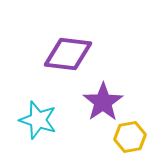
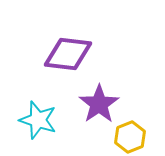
purple star: moved 4 px left, 2 px down
yellow hexagon: rotated 12 degrees counterclockwise
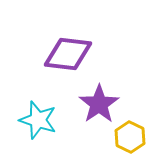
yellow hexagon: rotated 12 degrees counterclockwise
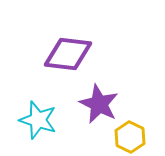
purple star: rotated 12 degrees counterclockwise
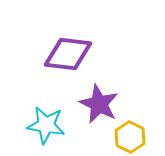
cyan star: moved 8 px right, 5 px down; rotated 9 degrees counterclockwise
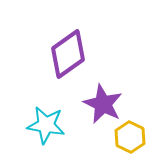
purple diamond: rotated 42 degrees counterclockwise
purple star: moved 4 px right
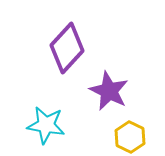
purple diamond: moved 1 px left, 6 px up; rotated 12 degrees counterclockwise
purple star: moved 6 px right, 13 px up
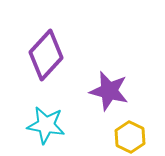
purple diamond: moved 21 px left, 7 px down
purple star: rotated 12 degrees counterclockwise
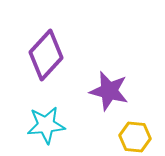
cyan star: rotated 15 degrees counterclockwise
yellow hexagon: moved 5 px right; rotated 20 degrees counterclockwise
